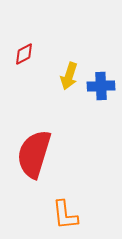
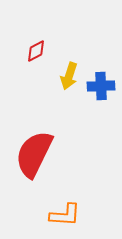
red diamond: moved 12 px right, 3 px up
red semicircle: rotated 9 degrees clockwise
orange L-shape: rotated 80 degrees counterclockwise
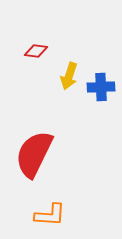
red diamond: rotated 35 degrees clockwise
blue cross: moved 1 px down
orange L-shape: moved 15 px left
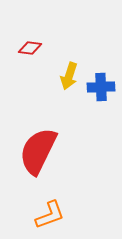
red diamond: moved 6 px left, 3 px up
red semicircle: moved 4 px right, 3 px up
orange L-shape: rotated 24 degrees counterclockwise
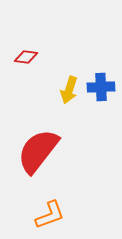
red diamond: moved 4 px left, 9 px down
yellow arrow: moved 14 px down
red semicircle: rotated 12 degrees clockwise
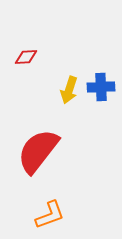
red diamond: rotated 10 degrees counterclockwise
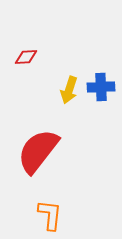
orange L-shape: rotated 64 degrees counterclockwise
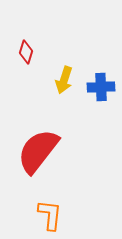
red diamond: moved 5 px up; rotated 70 degrees counterclockwise
yellow arrow: moved 5 px left, 10 px up
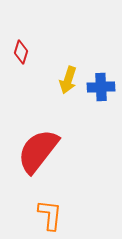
red diamond: moved 5 px left
yellow arrow: moved 4 px right
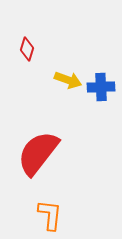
red diamond: moved 6 px right, 3 px up
yellow arrow: rotated 88 degrees counterclockwise
red semicircle: moved 2 px down
